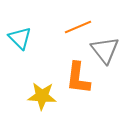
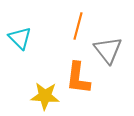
orange line: moved 1 px up; rotated 52 degrees counterclockwise
gray triangle: moved 3 px right
yellow star: moved 3 px right
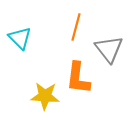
orange line: moved 2 px left, 1 px down
gray triangle: moved 1 px right, 1 px up
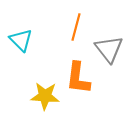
cyan triangle: moved 1 px right, 2 px down
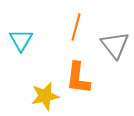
cyan triangle: rotated 15 degrees clockwise
gray triangle: moved 6 px right, 4 px up
yellow star: rotated 16 degrees counterclockwise
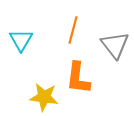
orange line: moved 3 px left, 3 px down
yellow star: moved 1 px left, 1 px down; rotated 20 degrees clockwise
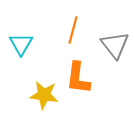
cyan triangle: moved 4 px down
yellow star: moved 2 px up
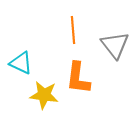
orange line: rotated 20 degrees counterclockwise
cyan triangle: moved 19 px down; rotated 35 degrees counterclockwise
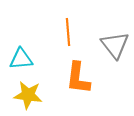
orange line: moved 5 px left, 2 px down
cyan triangle: moved 4 px up; rotated 30 degrees counterclockwise
yellow star: moved 16 px left
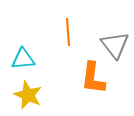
cyan triangle: moved 2 px right
orange L-shape: moved 15 px right
yellow star: rotated 16 degrees clockwise
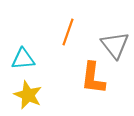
orange line: rotated 24 degrees clockwise
